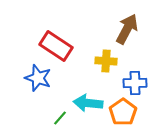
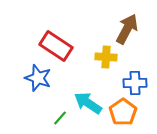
yellow cross: moved 4 px up
cyan arrow: rotated 28 degrees clockwise
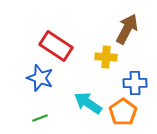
blue star: moved 2 px right
green line: moved 20 px left; rotated 28 degrees clockwise
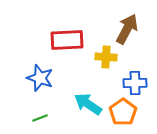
red rectangle: moved 11 px right, 6 px up; rotated 36 degrees counterclockwise
cyan arrow: moved 1 px down
